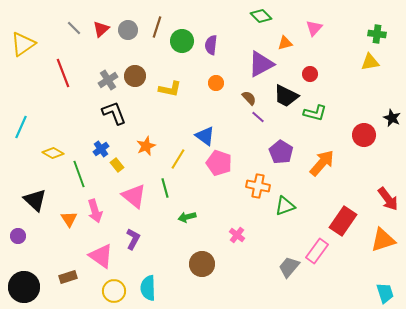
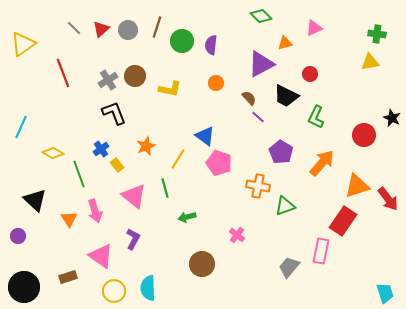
pink triangle at (314, 28): rotated 24 degrees clockwise
green L-shape at (315, 113): moved 1 px right, 4 px down; rotated 100 degrees clockwise
orange triangle at (383, 240): moved 26 px left, 54 px up
pink rectangle at (317, 251): moved 4 px right; rotated 25 degrees counterclockwise
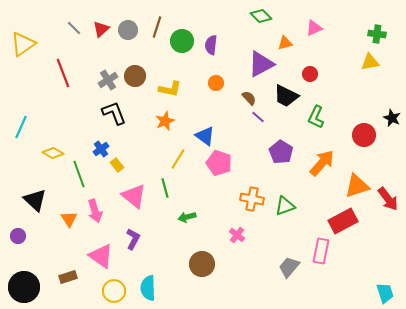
orange star at (146, 146): moved 19 px right, 25 px up
orange cross at (258, 186): moved 6 px left, 13 px down
red rectangle at (343, 221): rotated 28 degrees clockwise
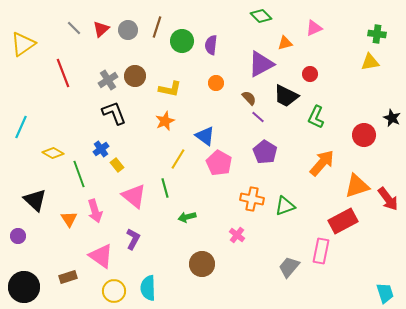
purple pentagon at (281, 152): moved 16 px left
pink pentagon at (219, 163): rotated 10 degrees clockwise
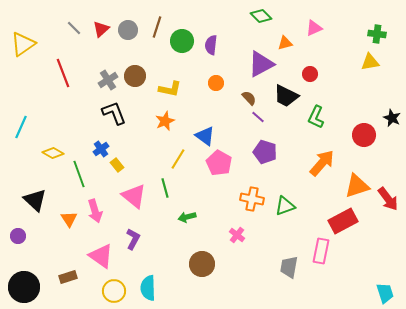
purple pentagon at (265, 152): rotated 15 degrees counterclockwise
gray trapezoid at (289, 267): rotated 30 degrees counterclockwise
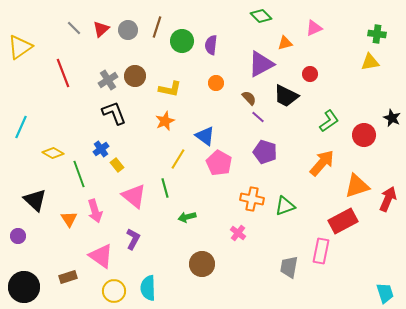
yellow triangle at (23, 44): moved 3 px left, 3 px down
green L-shape at (316, 117): moved 13 px right, 4 px down; rotated 150 degrees counterclockwise
red arrow at (388, 199): rotated 120 degrees counterclockwise
pink cross at (237, 235): moved 1 px right, 2 px up
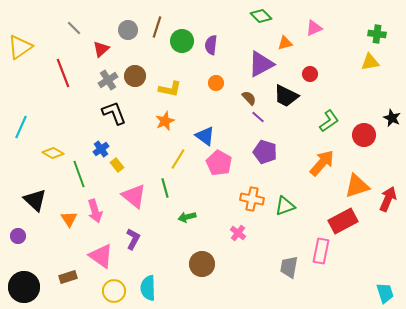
red triangle at (101, 29): moved 20 px down
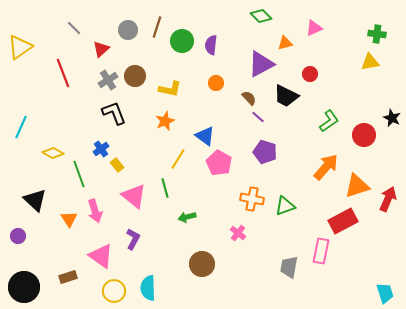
orange arrow at (322, 163): moved 4 px right, 4 px down
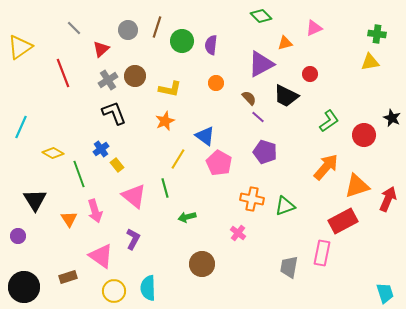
black triangle at (35, 200): rotated 15 degrees clockwise
pink rectangle at (321, 251): moved 1 px right, 2 px down
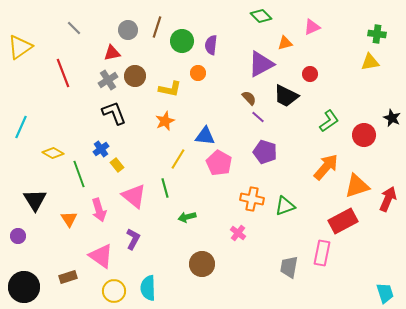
pink triangle at (314, 28): moved 2 px left, 1 px up
red triangle at (101, 49): moved 11 px right, 4 px down; rotated 30 degrees clockwise
orange circle at (216, 83): moved 18 px left, 10 px up
blue triangle at (205, 136): rotated 30 degrees counterclockwise
pink arrow at (95, 211): moved 4 px right, 1 px up
